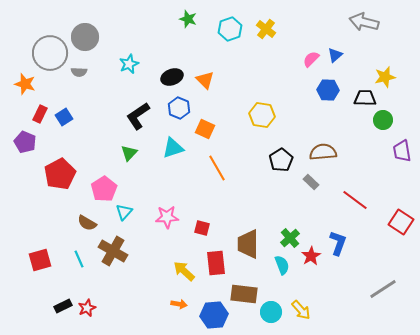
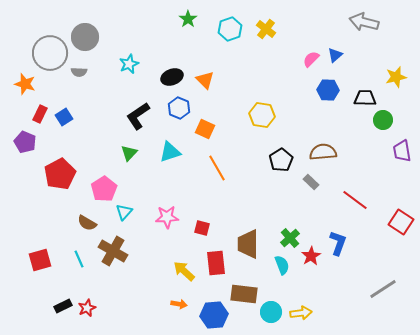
green star at (188, 19): rotated 18 degrees clockwise
yellow star at (385, 77): moved 11 px right
cyan triangle at (173, 148): moved 3 px left, 4 px down
yellow arrow at (301, 310): moved 3 px down; rotated 55 degrees counterclockwise
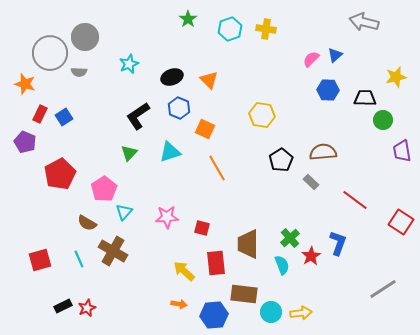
yellow cross at (266, 29): rotated 30 degrees counterclockwise
orange triangle at (205, 80): moved 4 px right
